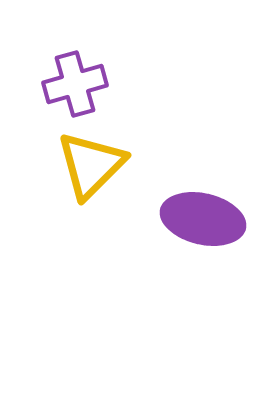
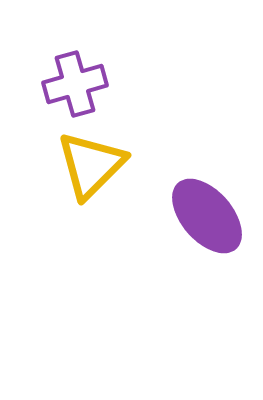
purple ellipse: moved 4 px right, 3 px up; rotated 36 degrees clockwise
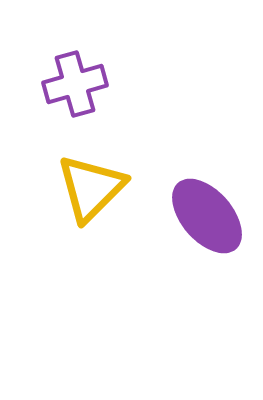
yellow triangle: moved 23 px down
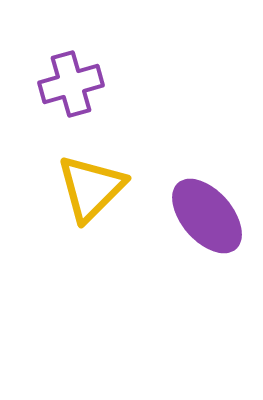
purple cross: moved 4 px left
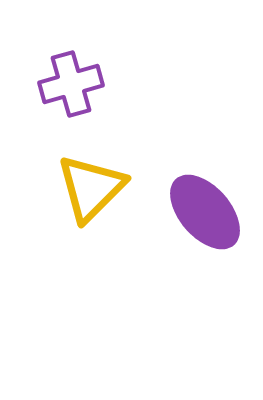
purple ellipse: moved 2 px left, 4 px up
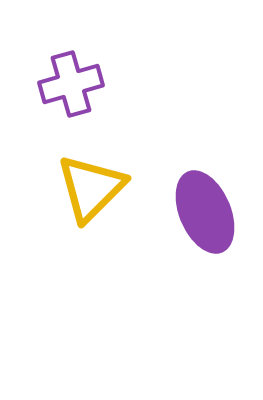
purple ellipse: rotated 18 degrees clockwise
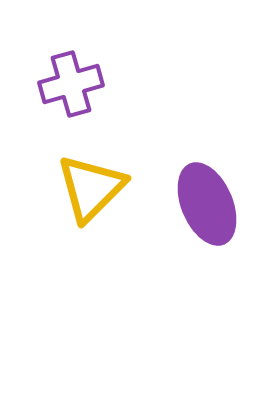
purple ellipse: moved 2 px right, 8 px up
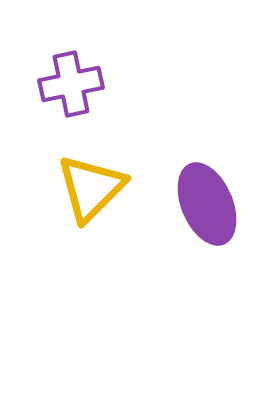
purple cross: rotated 4 degrees clockwise
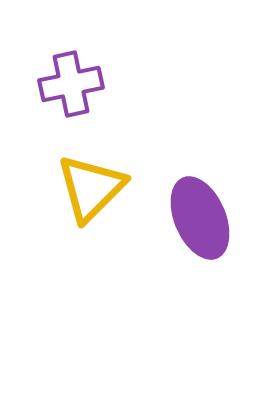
purple ellipse: moved 7 px left, 14 px down
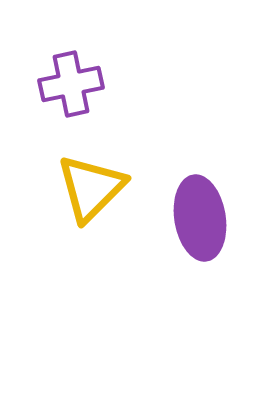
purple ellipse: rotated 14 degrees clockwise
